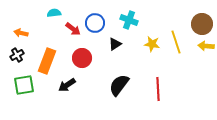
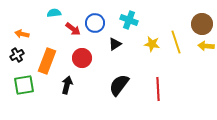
orange arrow: moved 1 px right, 1 px down
black arrow: rotated 138 degrees clockwise
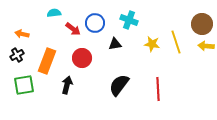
black triangle: rotated 24 degrees clockwise
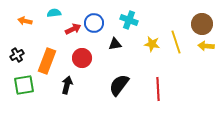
blue circle: moved 1 px left
red arrow: rotated 63 degrees counterclockwise
orange arrow: moved 3 px right, 13 px up
